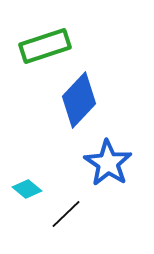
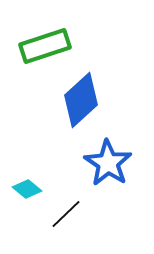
blue diamond: moved 2 px right; rotated 4 degrees clockwise
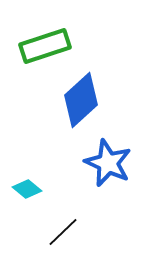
blue star: rotated 9 degrees counterclockwise
black line: moved 3 px left, 18 px down
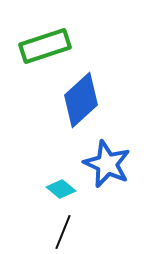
blue star: moved 1 px left, 1 px down
cyan diamond: moved 34 px right
black line: rotated 24 degrees counterclockwise
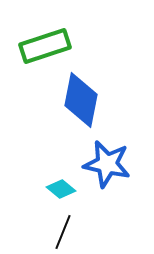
blue diamond: rotated 36 degrees counterclockwise
blue star: rotated 12 degrees counterclockwise
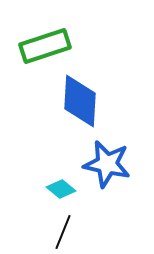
blue diamond: moved 1 px left, 1 px down; rotated 8 degrees counterclockwise
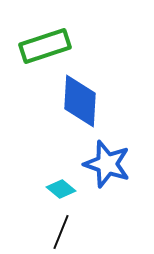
blue star: rotated 6 degrees clockwise
black line: moved 2 px left
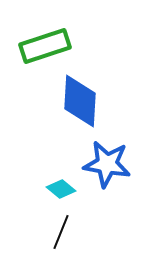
blue star: rotated 9 degrees counterclockwise
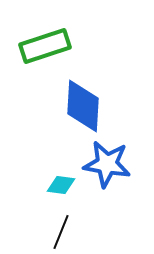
blue diamond: moved 3 px right, 5 px down
cyan diamond: moved 4 px up; rotated 32 degrees counterclockwise
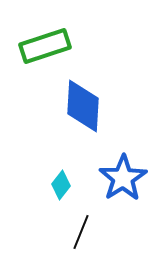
blue star: moved 16 px right, 14 px down; rotated 30 degrees clockwise
cyan diamond: rotated 60 degrees counterclockwise
black line: moved 20 px right
